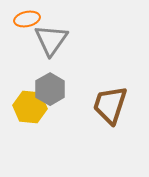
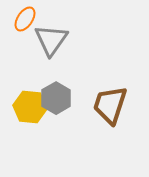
orange ellipse: moved 2 px left; rotated 45 degrees counterclockwise
gray hexagon: moved 6 px right, 9 px down
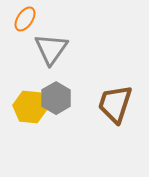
gray triangle: moved 9 px down
brown trapezoid: moved 5 px right, 1 px up
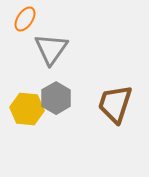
yellow hexagon: moved 3 px left, 2 px down
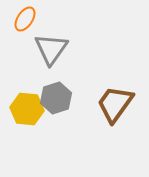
gray hexagon: rotated 12 degrees clockwise
brown trapezoid: rotated 18 degrees clockwise
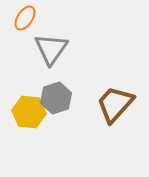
orange ellipse: moved 1 px up
brown trapezoid: rotated 6 degrees clockwise
yellow hexagon: moved 2 px right, 3 px down
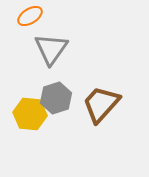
orange ellipse: moved 5 px right, 2 px up; rotated 25 degrees clockwise
brown trapezoid: moved 14 px left
yellow hexagon: moved 1 px right, 2 px down
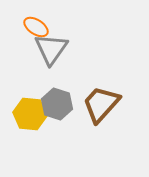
orange ellipse: moved 6 px right, 11 px down; rotated 65 degrees clockwise
gray hexagon: moved 1 px right, 6 px down; rotated 24 degrees counterclockwise
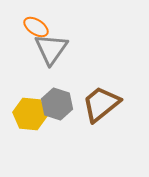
brown trapezoid: rotated 9 degrees clockwise
